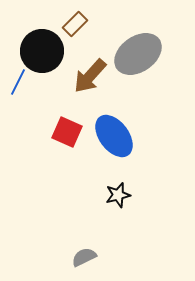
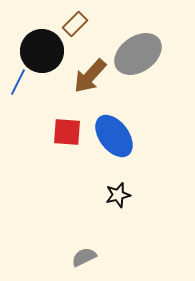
red square: rotated 20 degrees counterclockwise
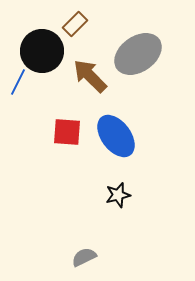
brown arrow: rotated 93 degrees clockwise
blue ellipse: moved 2 px right
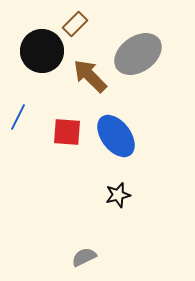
blue line: moved 35 px down
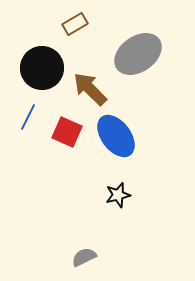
brown rectangle: rotated 15 degrees clockwise
black circle: moved 17 px down
brown arrow: moved 13 px down
blue line: moved 10 px right
red square: rotated 20 degrees clockwise
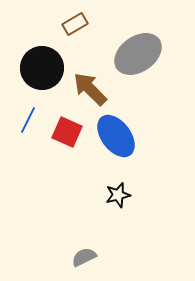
blue line: moved 3 px down
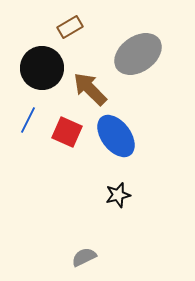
brown rectangle: moved 5 px left, 3 px down
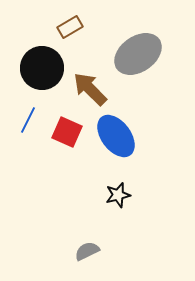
gray semicircle: moved 3 px right, 6 px up
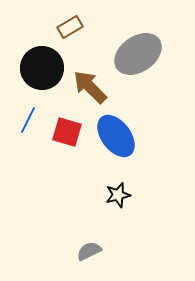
brown arrow: moved 2 px up
red square: rotated 8 degrees counterclockwise
gray semicircle: moved 2 px right
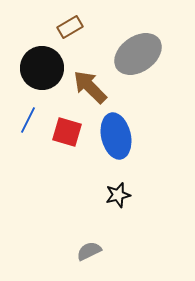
blue ellipse: rotated 24 degrees clockwise
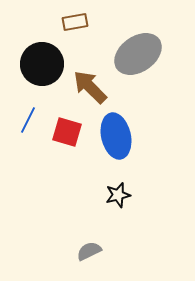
brown rectangle: moved 5 px right, 5 px up; rotated 20 degrees clockwise
black circle: moved 4 px up
